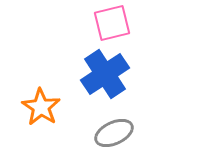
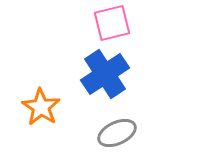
gray ellipse: moved 3 px right
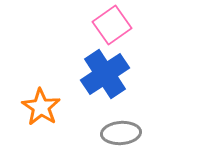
pink square: moved 2 px down; rotated 21 degrees counterclockwise
gray ellipse: moved 4 px right; rotated 21 degrees clockwise
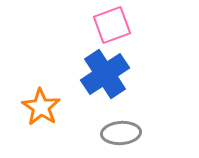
pink square: rotated 15 degrees clockwise
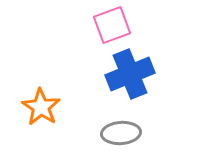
blue cross: moved 25 px right; rotated 12 degrees clockwise
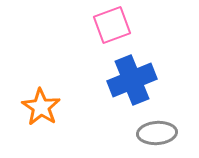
blue cross: moved 2 px right, 6 px down
gray ellipse: moved 36 px right
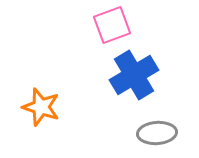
blue cross: moved 2 px right, 5 px up; rotated 9 degrees counterclockwise
orange star: rotated 15 degrees counterclockwise
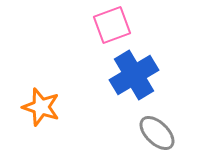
gray ellipse: rotated 48 degrees clockwise
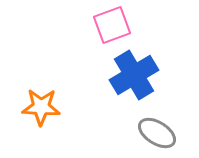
orange star: rotated 15 degrees counterclockwise
gray ellipse: rotated 12 degrees counterclockwise
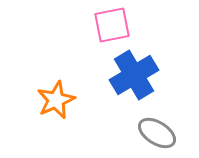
pink square: rotated 9 degrees clockwise
orange star: moved 15 px right, 7 px up; rotated 27 degrees counterclockwise
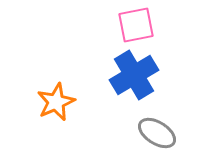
pink square: moved 24 px right
orange star: moved 2 px down
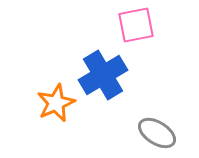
blue cross: moved 31 px left
orange star: moved 1 px down
